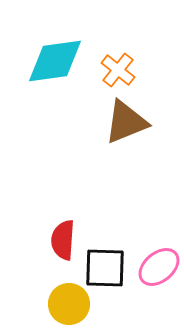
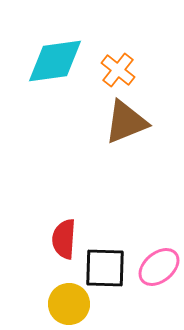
red semicircle: moved 1 px right, 1 px up
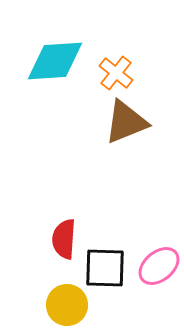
cyan diamond: rotated 4 degrees clockwise
orange cross: moved 2 px left, 3 px down
pink ellipse: moved 1 px up
yellow circle: moved 2 px left, 1 px down
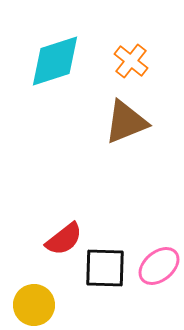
cyan diamond: rotated 14 degrees counterclockwise
orange cross: moved 15 px right, 12 px up
red semicircle: rotated 132 degrees counterclockwise
yellow circle: moved 33 px left
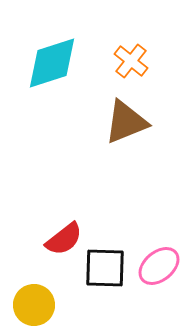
cyan diamond: moved 3 px left, 2 px down
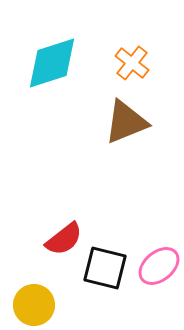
orange cross: moved 1 px right, 2 px down
black square: rotated 12 degrees clockwise
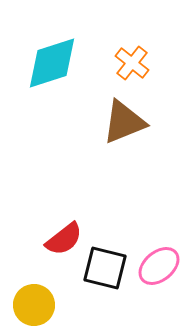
brown triangle: moved 2 px left
